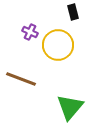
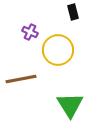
yellow circle: moved 5 px down
brown line: rotated 32 degrees counterclockwise
green triangle: moved 2 px up; rotated 12 degrees counterclockwise
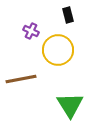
black rectangle: moved 5 px left, 3 px down
purple cross: moved 1 px right, 1 px up
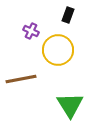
black rectangle: rotated 35 degrees clockwise
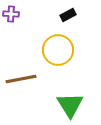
black rectangle: rotated 42 degrees clockwise
purple cross: moved 20 px left, 17 px up; rotated 21 degrees counterclockwise
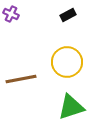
purple cross: rotated 21 degrees clockwise
yellow circle: moved 9 px right, 12 px down
green triangle: moved 1 px right, 2 px down; rotated 44 degrees clockwise
